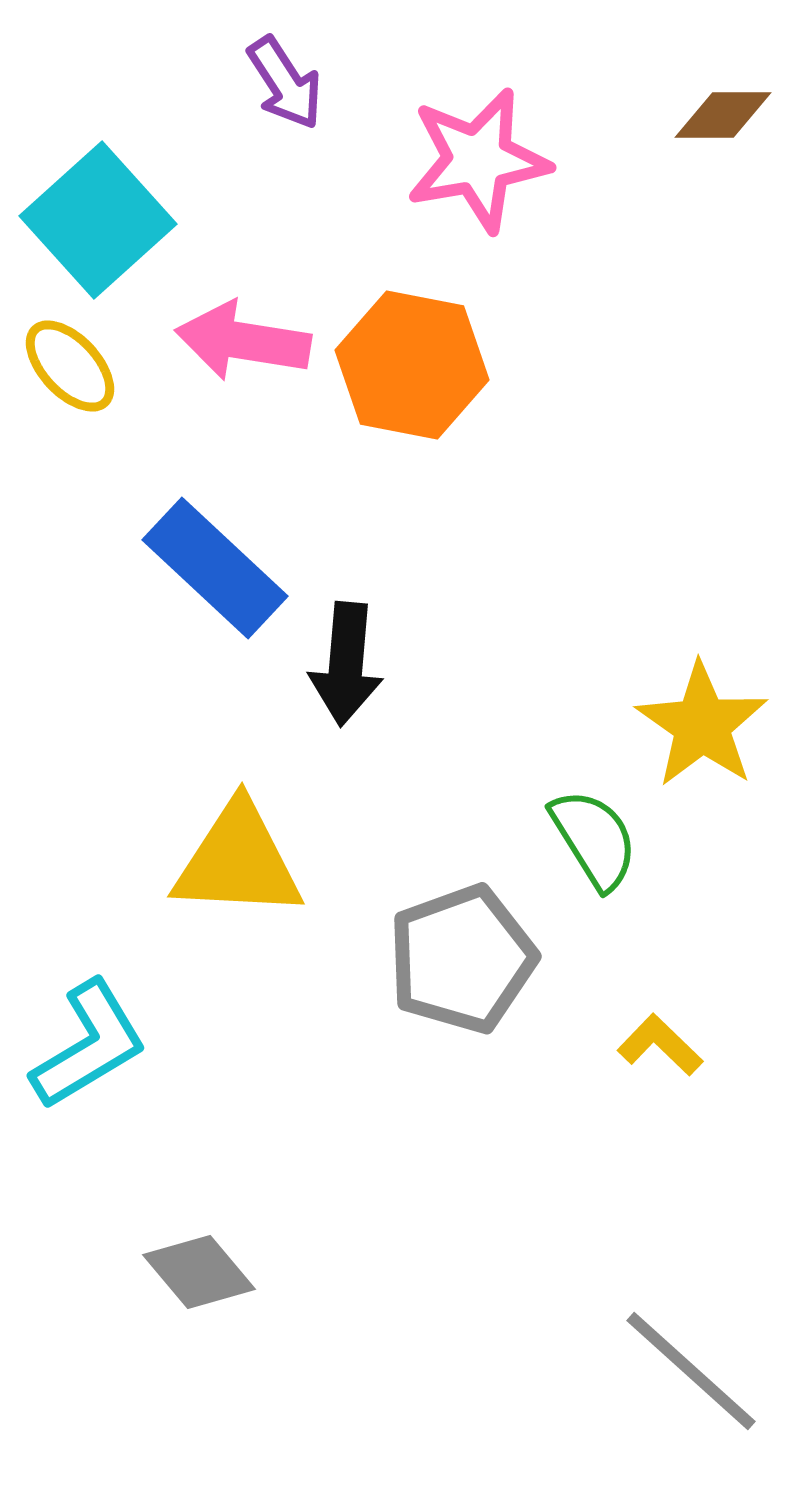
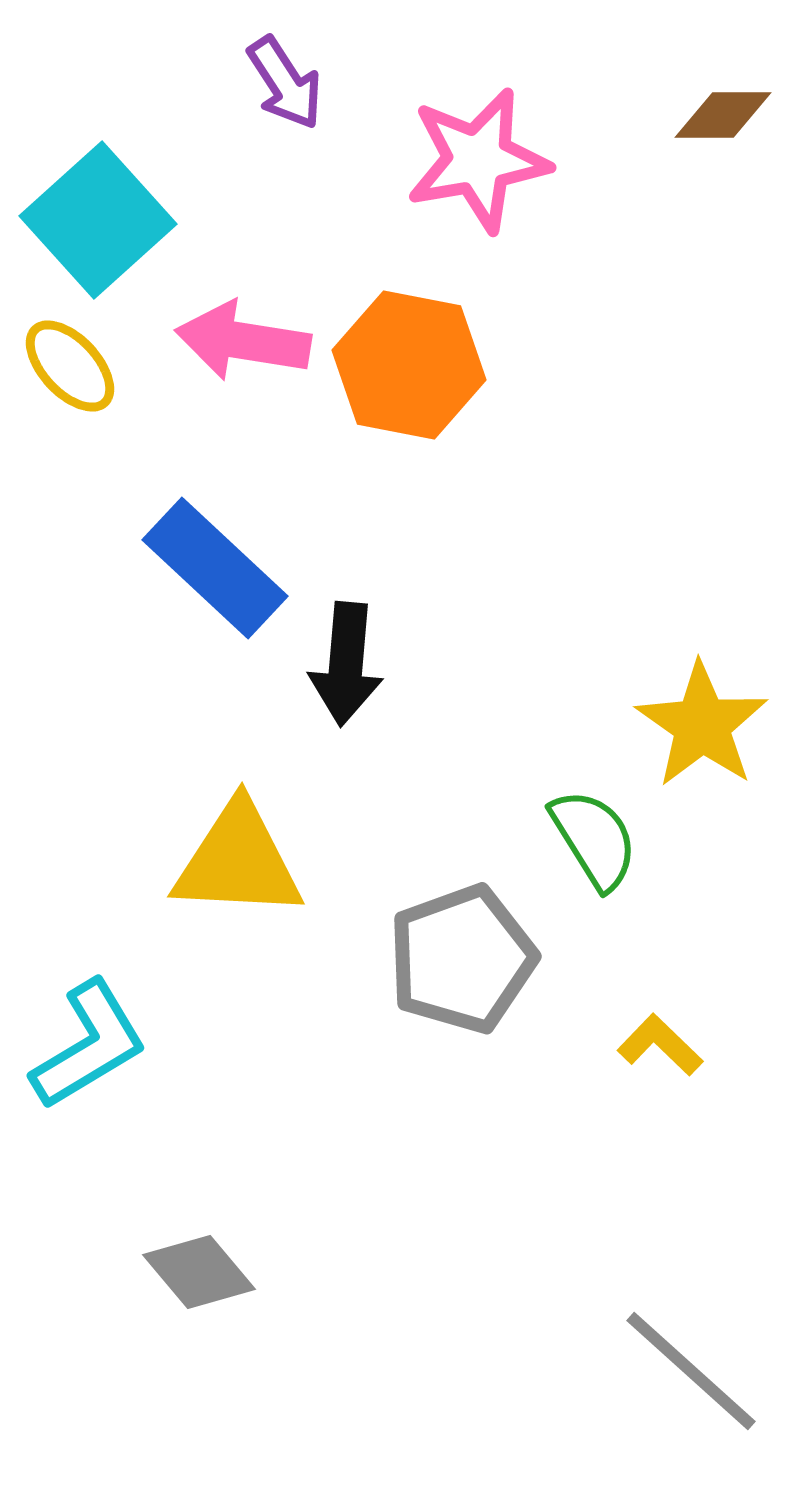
orange hexagon: moved 3 px left
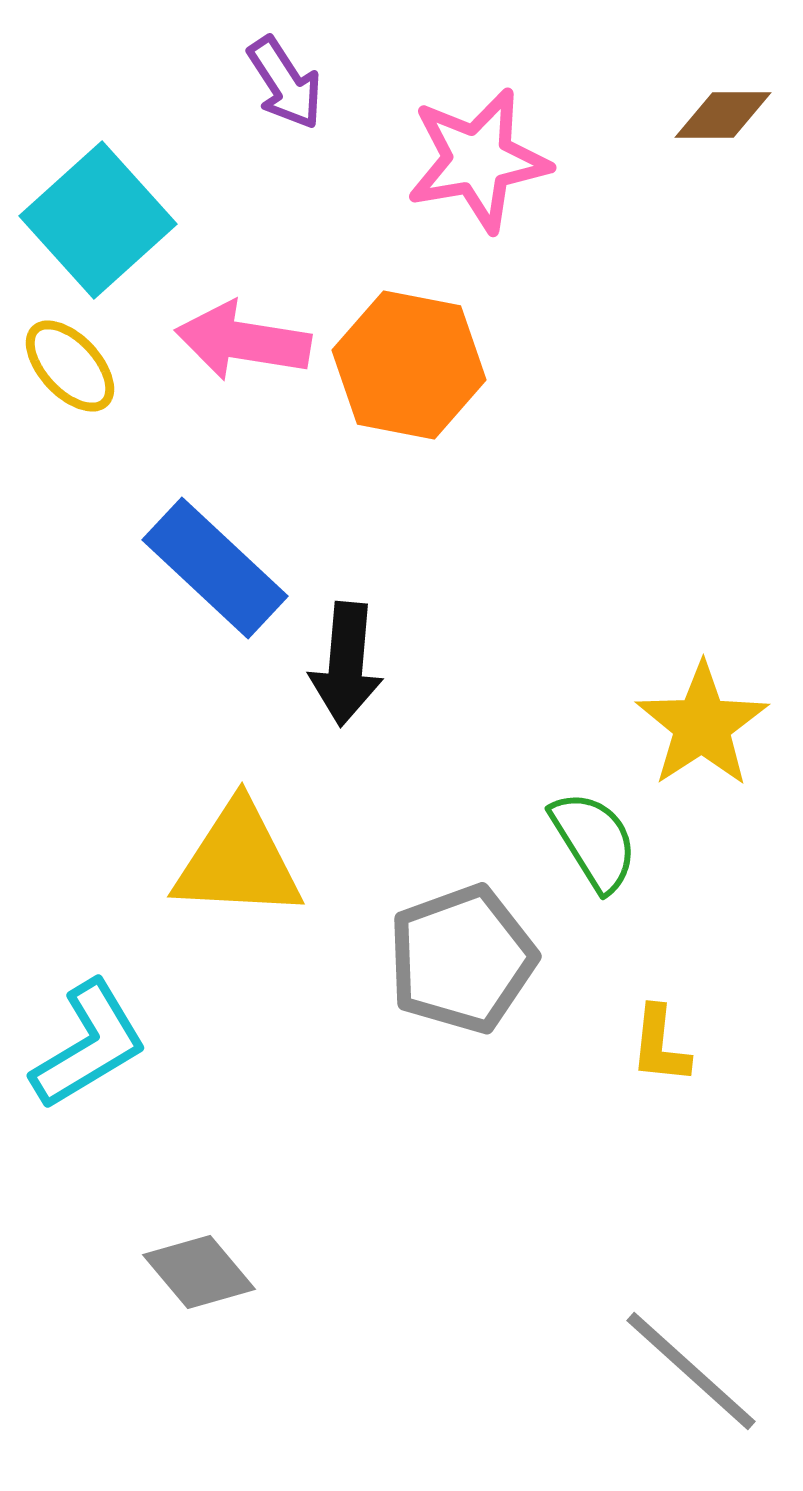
yellow star: rotated 4 degrees clockwise
green semicircle: moved 2 px down
yellow L-shape: rotated 128 degrees counterclockwise
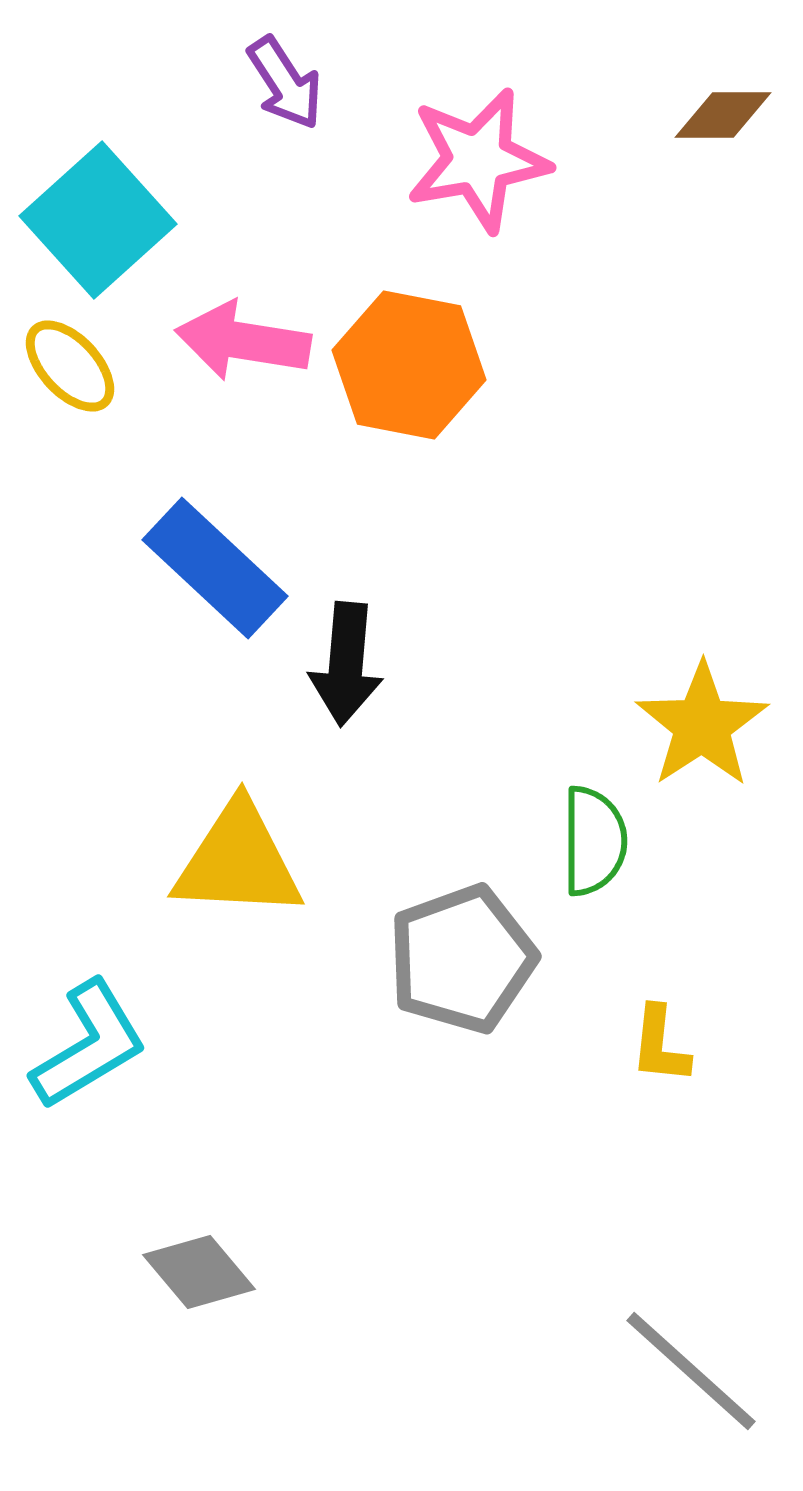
green semicircle: rotated 32 degrees clockwise
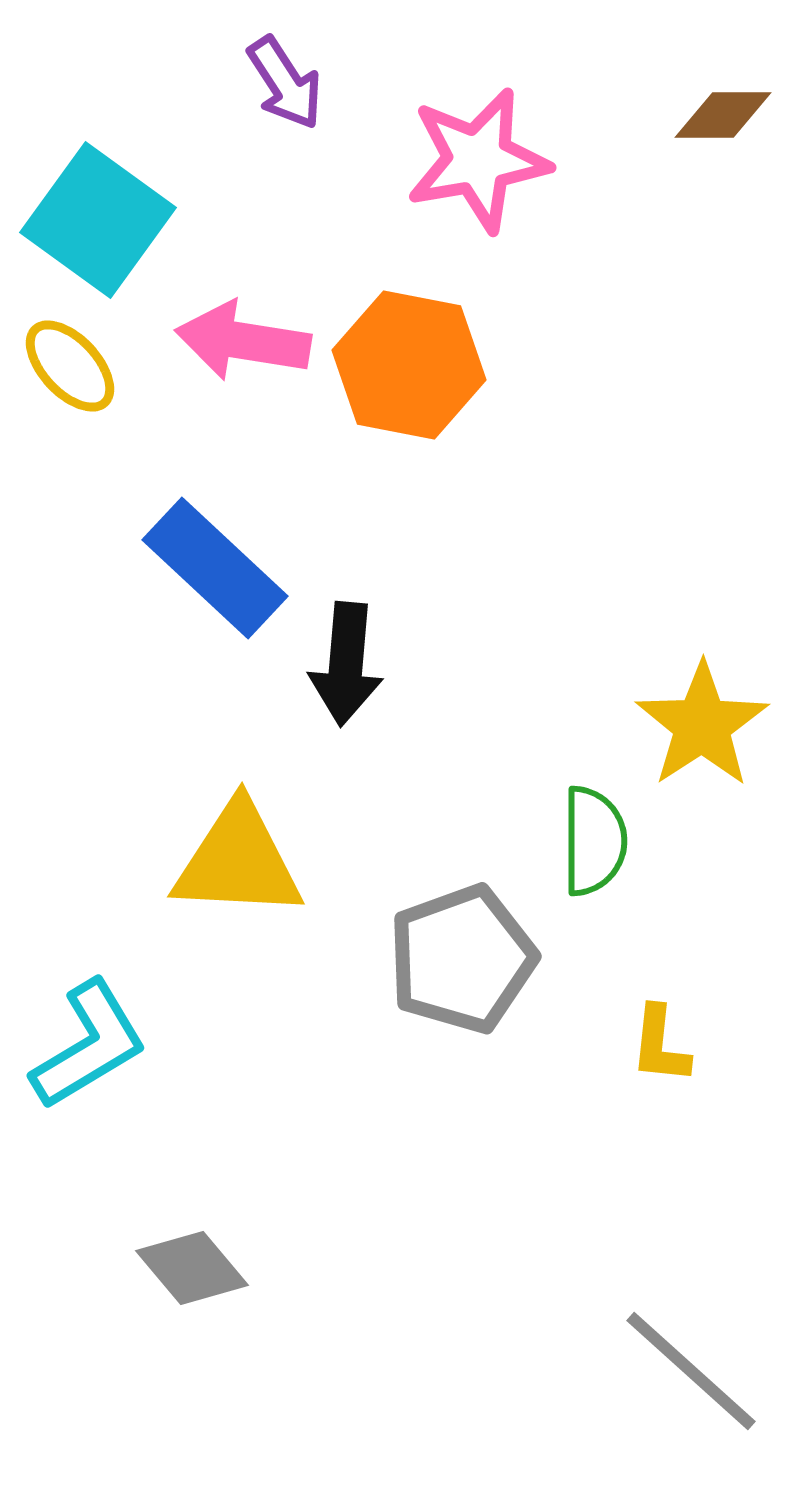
cyan square: rotated 12 degrees counterclockwise
gray diamond: moved 7 px left, 4 px up
